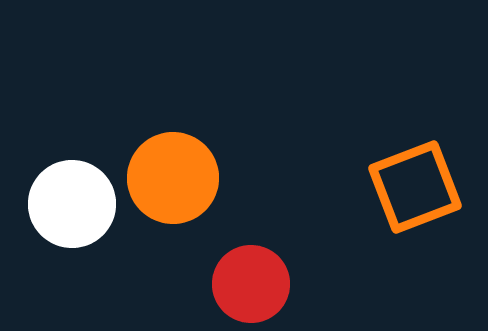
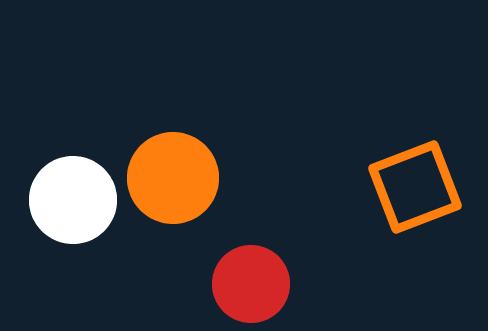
white circle: moved 1 px right, 4 px up
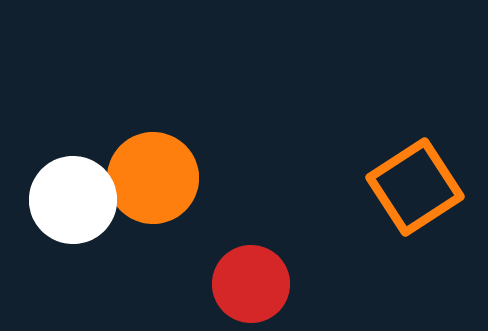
orange circle: moved 20 px left
orange square: rotated 12 degrees counterclockwise
